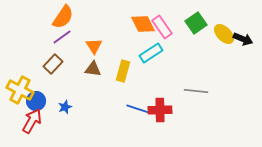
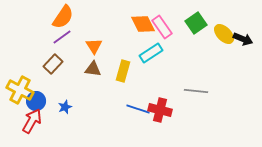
red cross: rotated 15 degrees clockwise
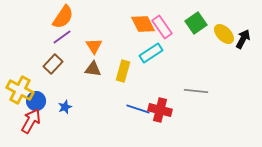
black arrow: rotated 84 degrees counterclockwise
red arrow: moved 1 px left
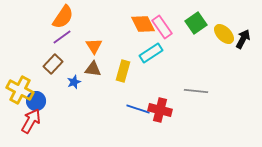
blue star: moved 9 px right, 25 px up
